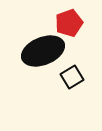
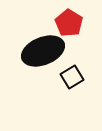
red pentagon: rotated 20 degrees counterclockwise
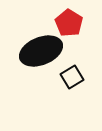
black ellipse: moved 2 px left
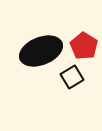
red pentagon: moved 15 px right, 23 px down
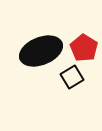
red pentagon: moved 2 px down
